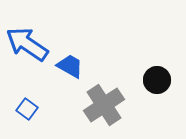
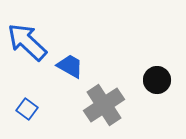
blue arrow: moved 2 px up; rotated 9 degrees clockwise
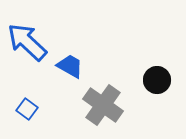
gray cross: moved 1 px left; rotated 21 degrees counterclockwise
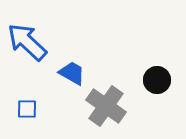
blue trapezoid: moved 2 px right, 7 px down
gray cross: moved 3 px right, 1 px down
blue square: rotated 35 degrees counterclockwise
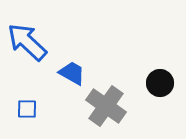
black circle: moved 3 px right, 3 px down
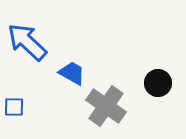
black circle: moved 2 px left
blue square: moved 13 px left, 2 px up
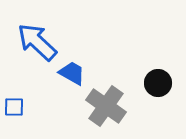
blue arrow: moved 10 px right
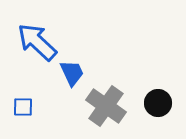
blue trapezoid: rotated 36 degrees clockwise
black circle: moved 20 px down
blue square: moved 9 px right
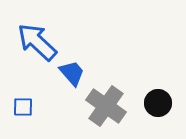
blue trapezoid: rotated 16 degrees counterclockwise
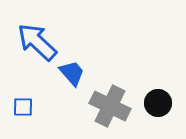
gray cross: moved 4 px right; rotated 9 degrees counterclockwise
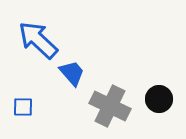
blue arrow: moved 1 px right, 2 px up
black circle: moved 1 px right, 4 px up
